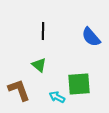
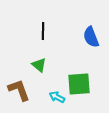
blue semicircle: rotated 20 degrees clockwise
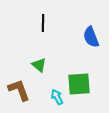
black line: moved 8 px up
cyan arrow: rotated 35 degrees clockwise
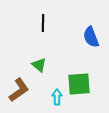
brown L-shape: rotated 75 degrees clockwise
cyan arrow: rotated 28 degrees clockwise
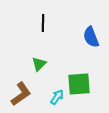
green triangle: moved 1 px up; rotated 35 degrees clockwise
brown L-shape: moved 2 px right, 4 px down
cyan arrow: rotated 35 degrees clockwise
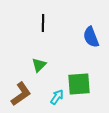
green triangle: moved 1 px down
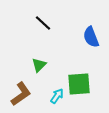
black line: rotated 48 degrees counterclockwise
cyan arrow: moved 1 px up
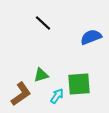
blue semicircle: rotated 90 degrees clockwise
green triangle: moved 2 px right, 10 px down; rotated 28 degrees clockwise
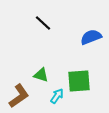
green triangle: rotated 35 degrees clockwise
green square: moved 3 px up
brown L-shape: moved 2 px left, 2 px down
